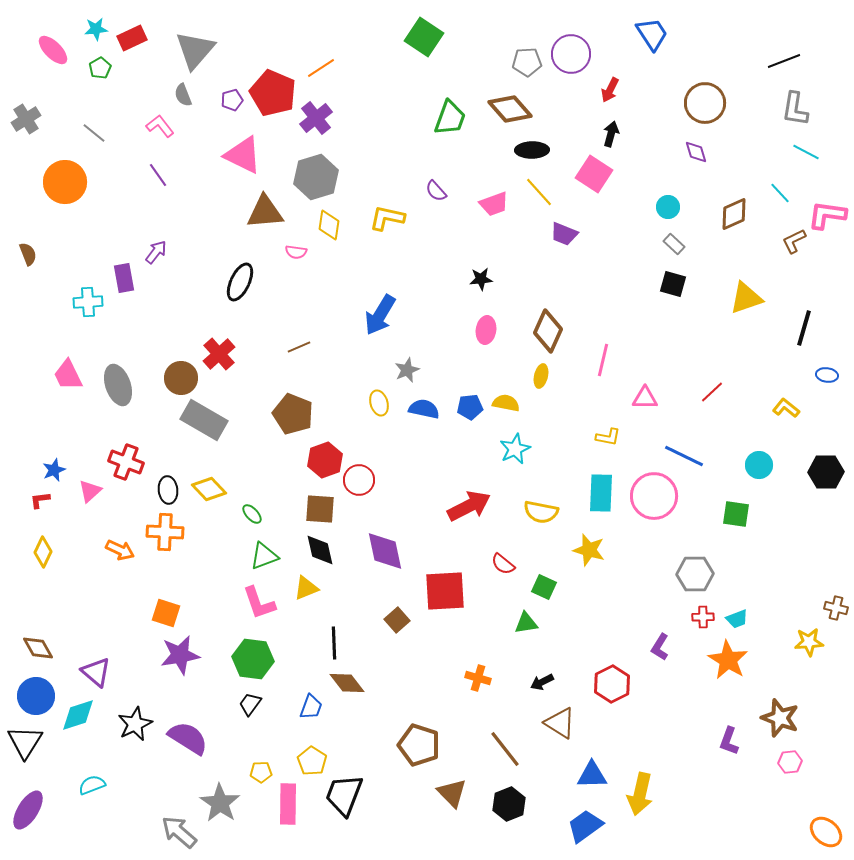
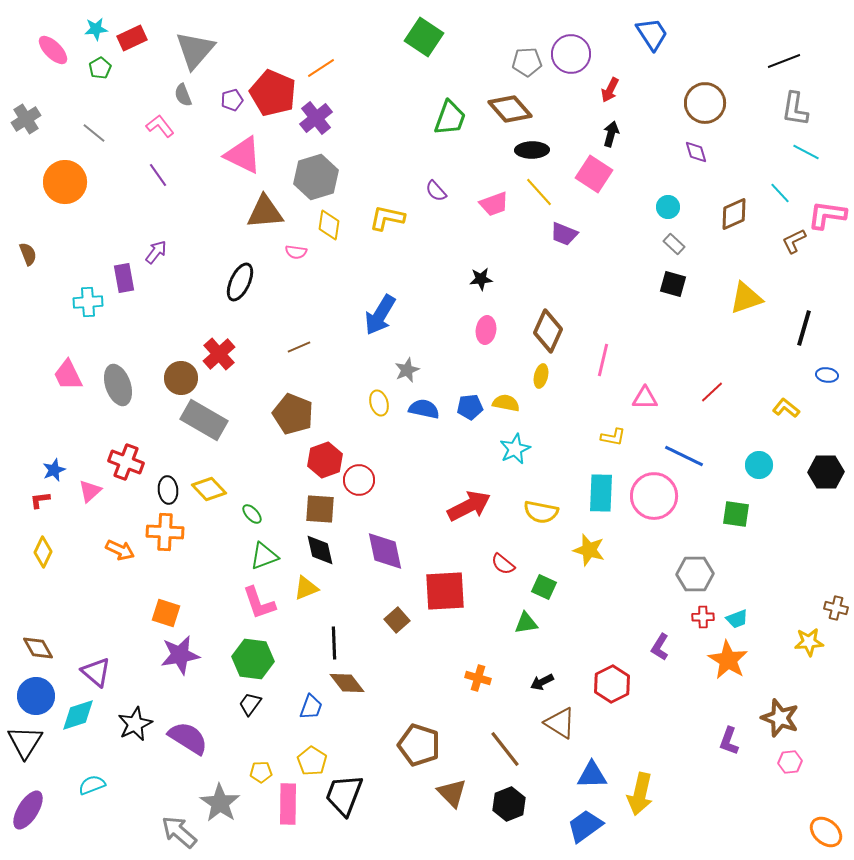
yellow L-shape at (608, 437): moved 5 px right
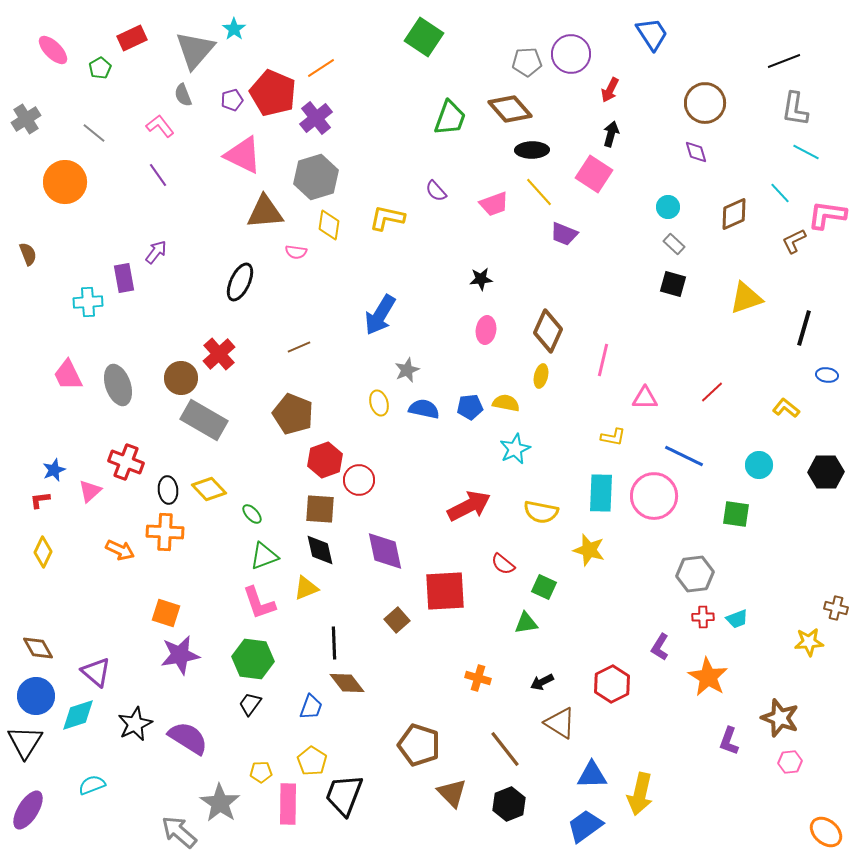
cyan star at (96, 29): moved 138 px right; rotated 30 degrees counterclockwise
gray hexagon at (695, 574): rotated 6 degrees counterclockwise
orange star at (728, 660): moved 20 px left, 17 px down
